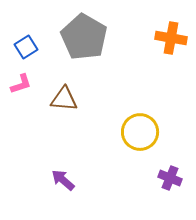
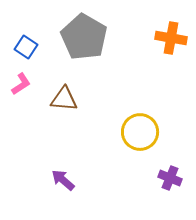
blue square: rotated 25 degrees counterclockwise
pink L-shape: rotated 15 degrees counterclockwise
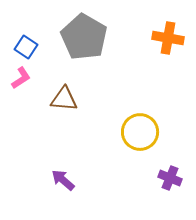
orange cross: moved 3 px left
pink L-shape: moved 6 px up
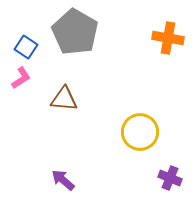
gray pentagon: moved 9 px left, 5 px up
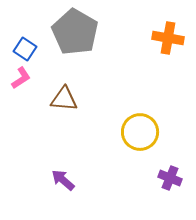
blue square: moved 1 px left, 2 px down
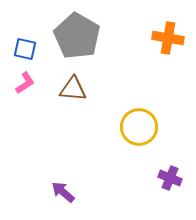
gray pentagon: moved 2 px right, 4 px down
blue square: rotated 20 degrees counterclockwise
pink L-shape: moved 4 px right, 5 px down
brown triangle: moved 9 px right, 10 px up
yellow circle: moved 1 px left, 5 px up
purple arrow: moved 12 px down
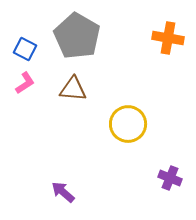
blue square: rotated 15 degrees clockwise
yellow circle: moved 11 px left, 3 px up
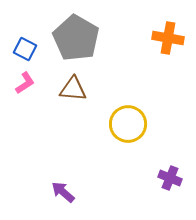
gray pentagon: moved 1 px left, 2 px down
